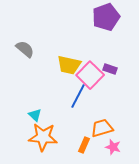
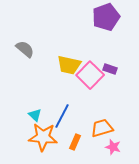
blue line: moved 16 px left, 20 px down
orange rectangle: moved 9 px left, 3 px up
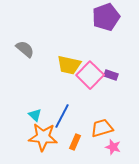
purple rectangle: moved 1 px right, 6 px down
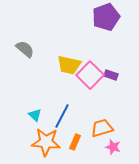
orange star: moved 3 px right, 5 px down
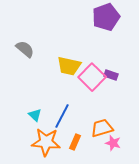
yellow trapezoid: moved 1 px down
pink square: moved 2 px right, 2 px down
pink star: moved 4 px up
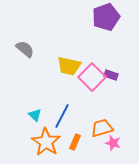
orange star: rotated 28 degrees clockwise
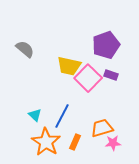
purple pentagon: moved 28 px down
pink square: moved 4 px left, 1 px down
pink star: rotated 21 degrees counterclockwise
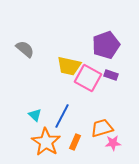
pink square: rotated 16 degrees counterclockwise
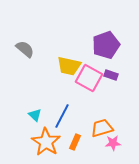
pink square: moved 1 px right
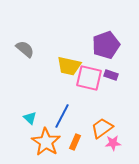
pink square: rotated 16 degrees counterclockwise
cyan triangle: moved 5 px left, 3 px down
orange trapezoid: rotated 20 degrees counterclockwise
